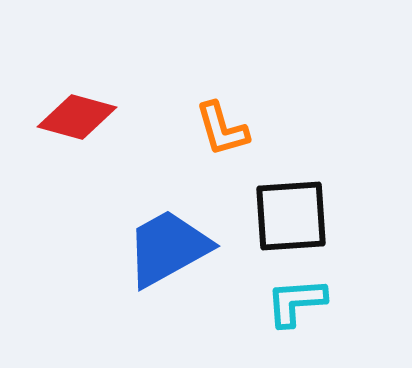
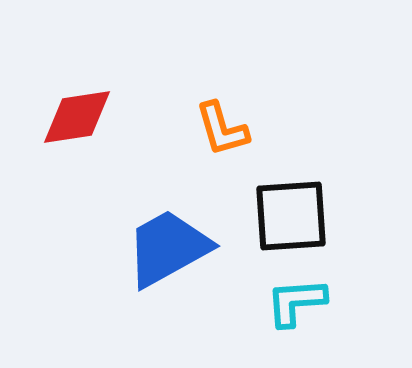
red diamond: rotated 24 degrees counterclockwise
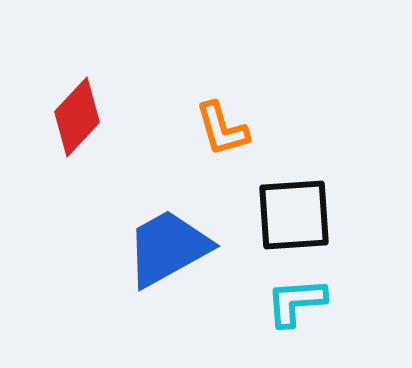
red diamond: rotated 38 degrees counterclockwise
black square: moved 3 px right, 1 px up
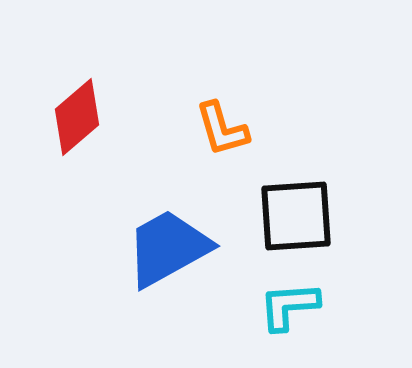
red diamond: rotated 6 degrees clockwise
black square: moved 2 px right, 1 px down
cyan L-shape: moved 7 px left, 4 px down
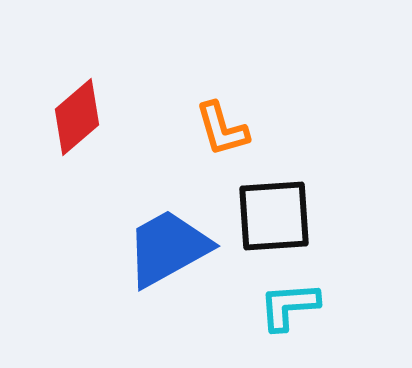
black square: moved 22 px left
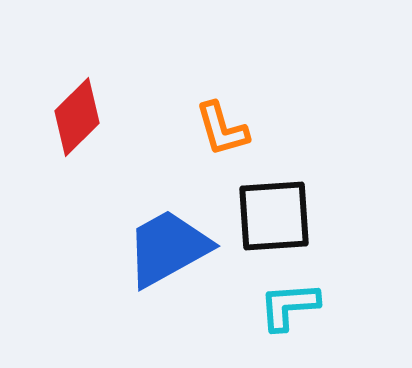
red diamond: rotated 4 degrees counterclockwise
